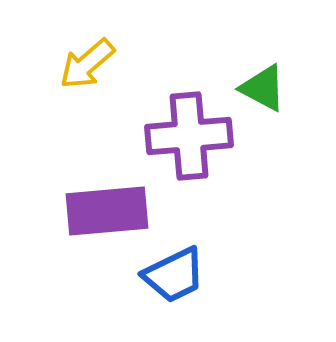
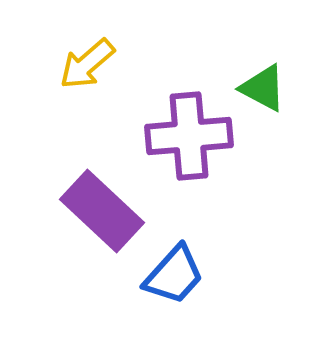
purple rectangle: moved 5 px left; rotated 48 degrees clockwise
blue trapezoid: rotated 22 degrees counterclockwise
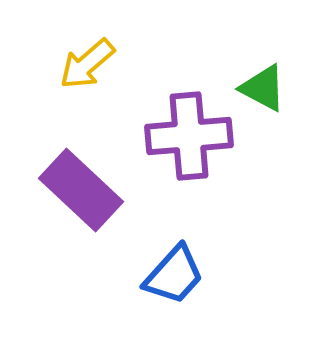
purple rectangle: moved 21 px left, 21 px up
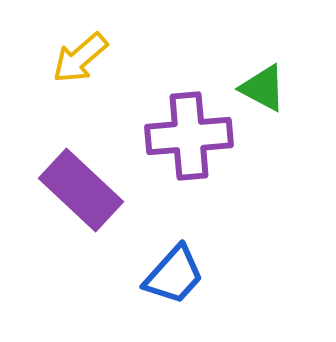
yellow arrow: moved 7 px left, 6 px up
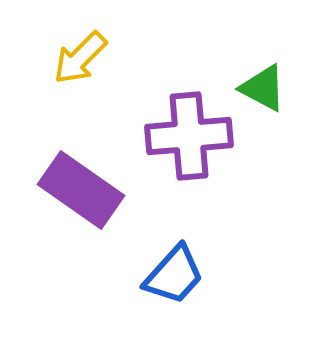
yellow arrow: rotated 4 degrees counterclockwise
purple rectangle: rotated 8 degrees counterclockwise
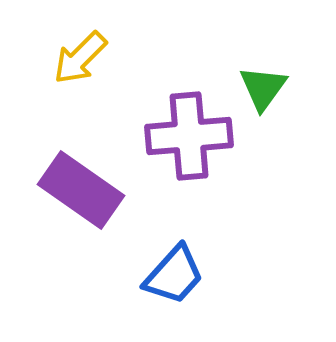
green triangle: rotated 38 degrees clockwise
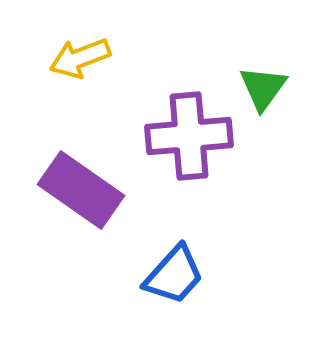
yellow arrow: rotated 24 degrees clockwise
